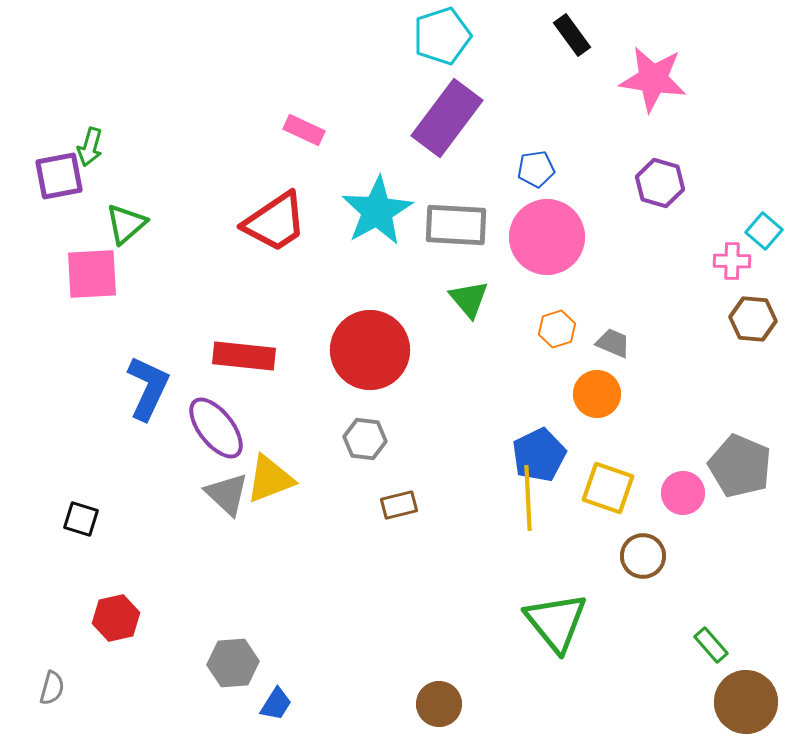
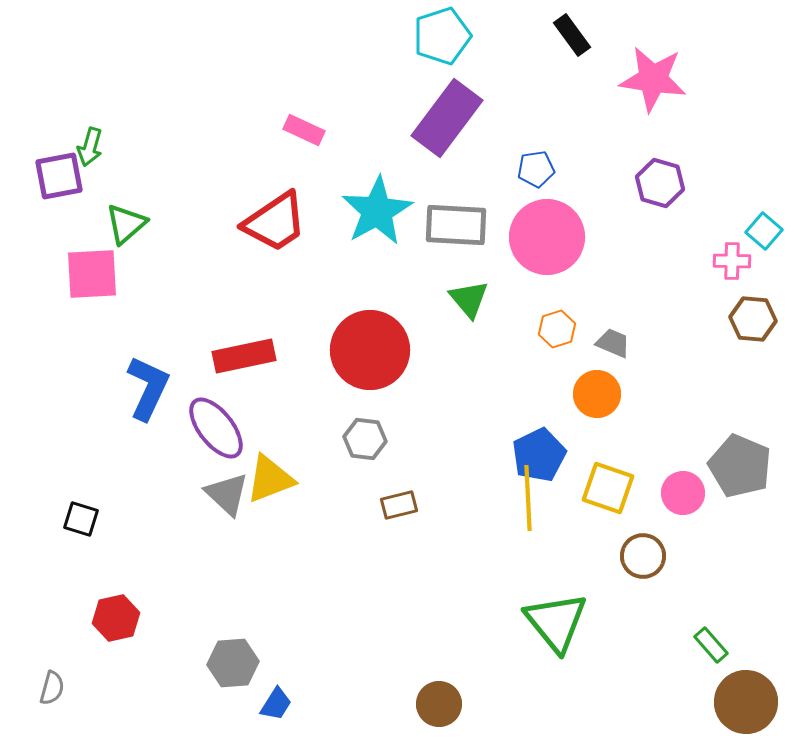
red rectangle at (244, 356): rotated 18 degrees counterclockwise
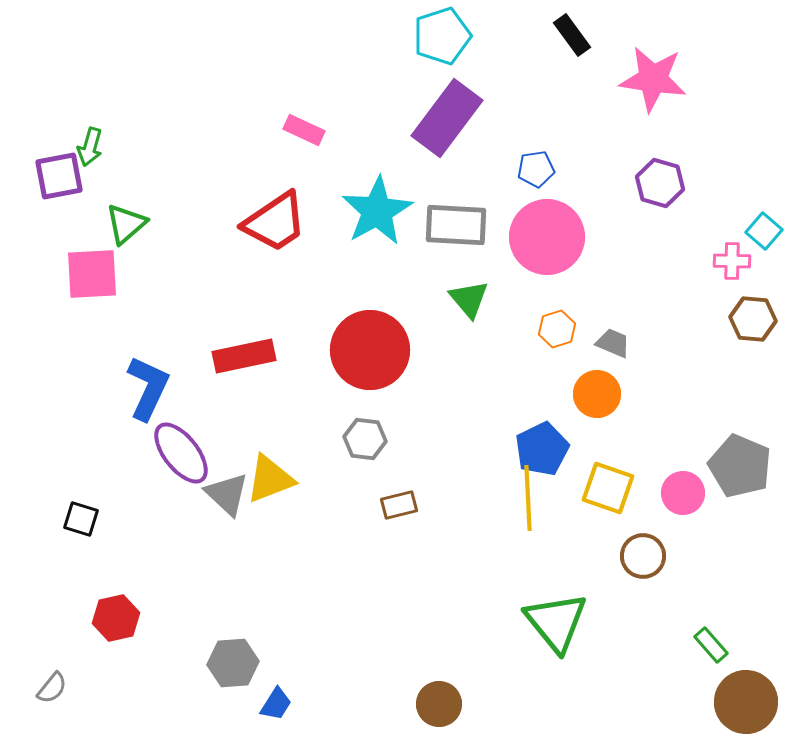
purple ellipse at (216, 428): moved 35 px left, 25 px down
blue pentagon at (539, 455): moved 3 px right, 6 px up
gray semicircle at (52, 688): rotated 24 degrees clockwise
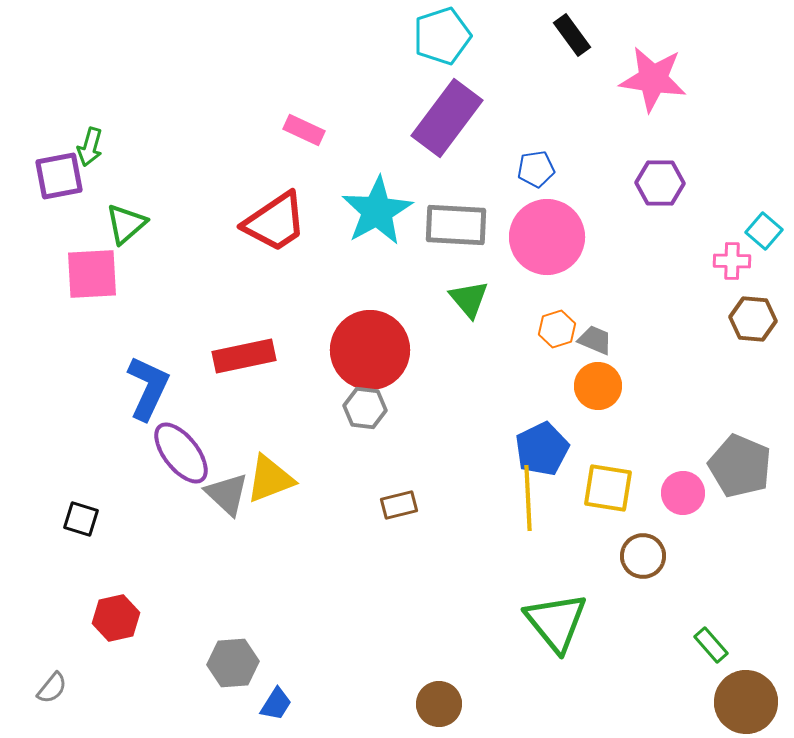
purple hexagon at (660, 183): rotated 15 degrees counterclockwise
gray trapezoid at (613, 343): moved 18 px left, 3 px up
orange circle at (597, 394): moved 1 px right, 8 px up
gray hexagon at (365, 439): moved 31 px up
yellow square at (608, 488): rotated 10 degrees counterclockwise
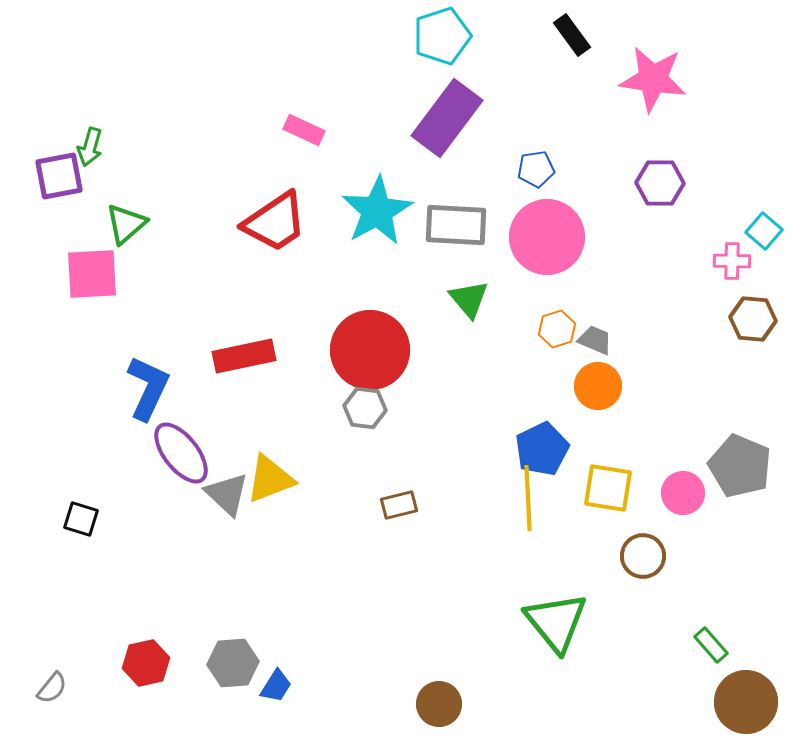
red hexagon at (116, 618): moved 30 px right, 45 px down
blue trapezoid at (276, 704): moved 18 px up
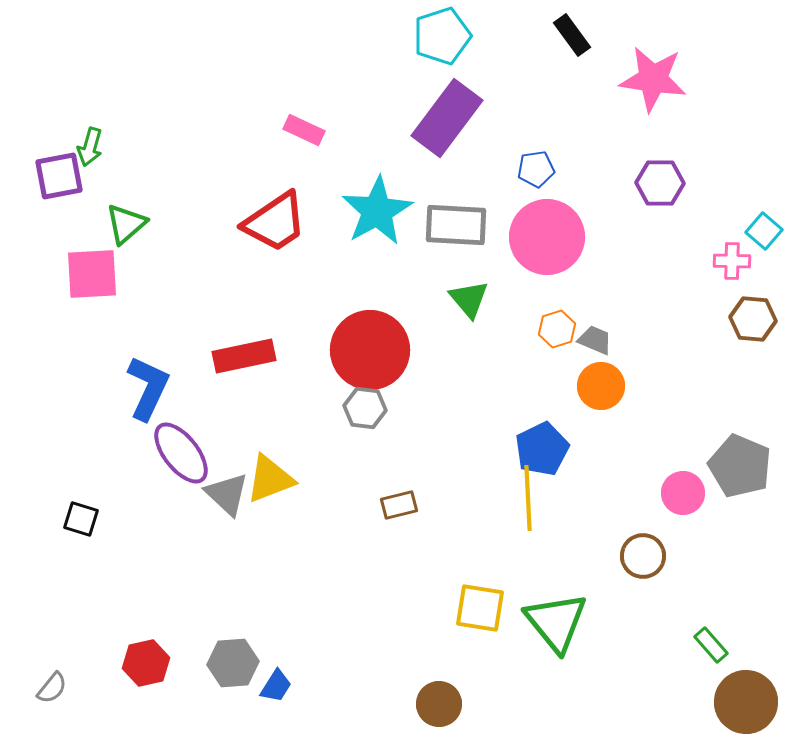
orange circle at (598, 386): moved 3 px right
yellow square at (608, 488): moved 128 px left, 120 px down
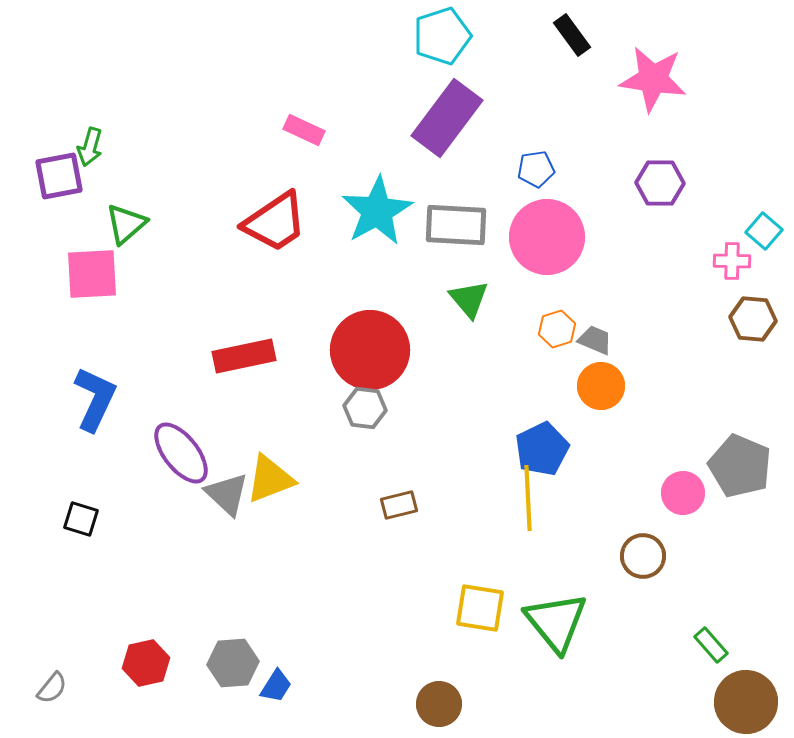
blue L-shape at (148, 388): moved 53 px left, 11 px down
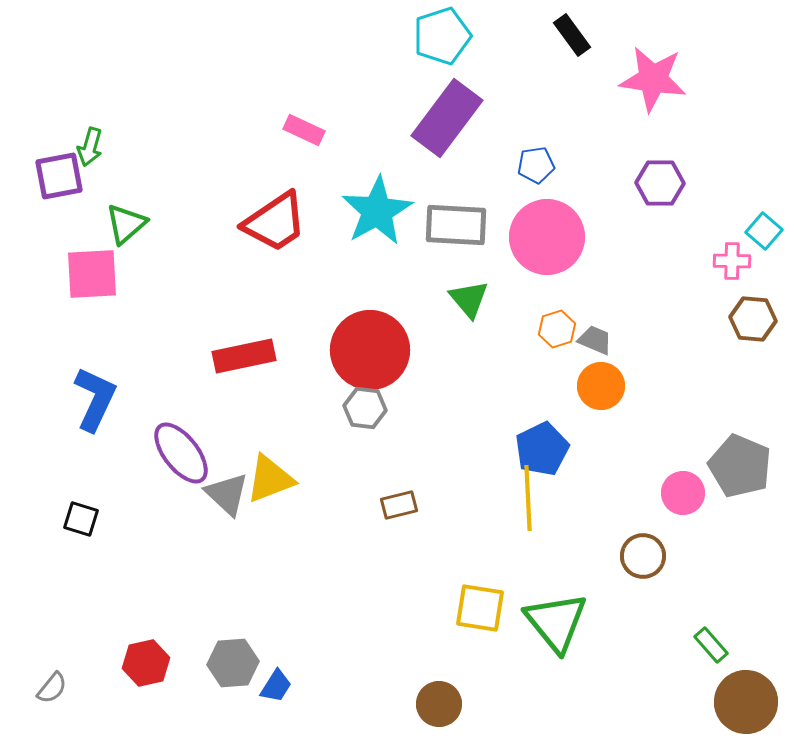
blue pentagon at (536, 169): moved 4 px up
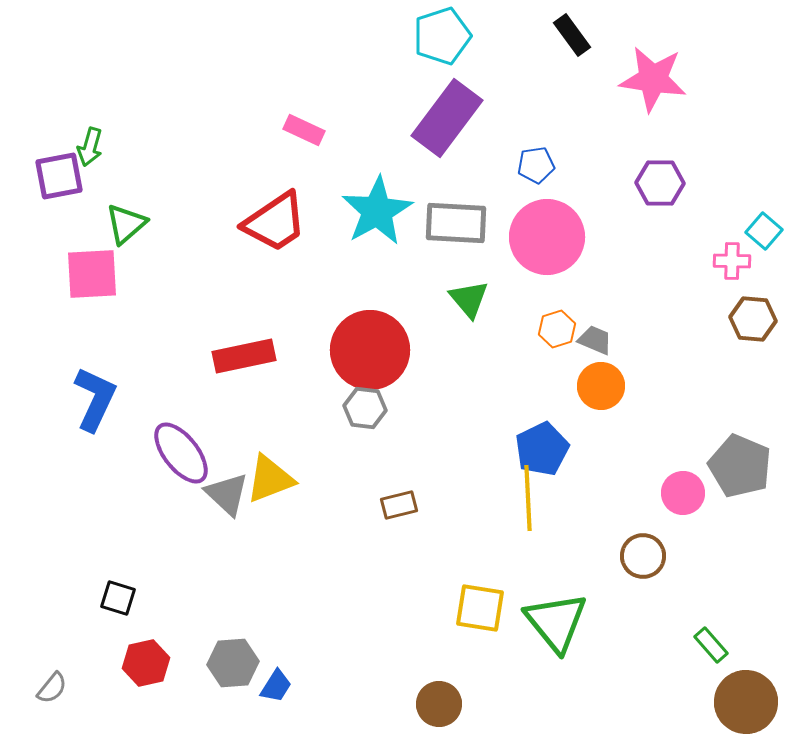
gray rectangle at (456, 225): moved 2 px up
black square at (81, 519): moved 37 px right, 79 px down
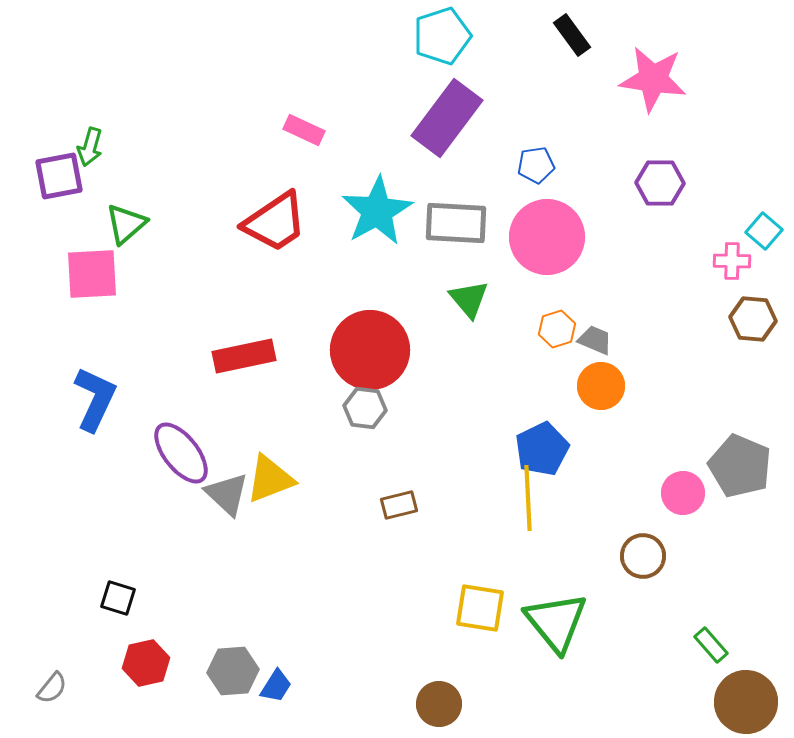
gray hexagon at (233, 663): moved 8 px down
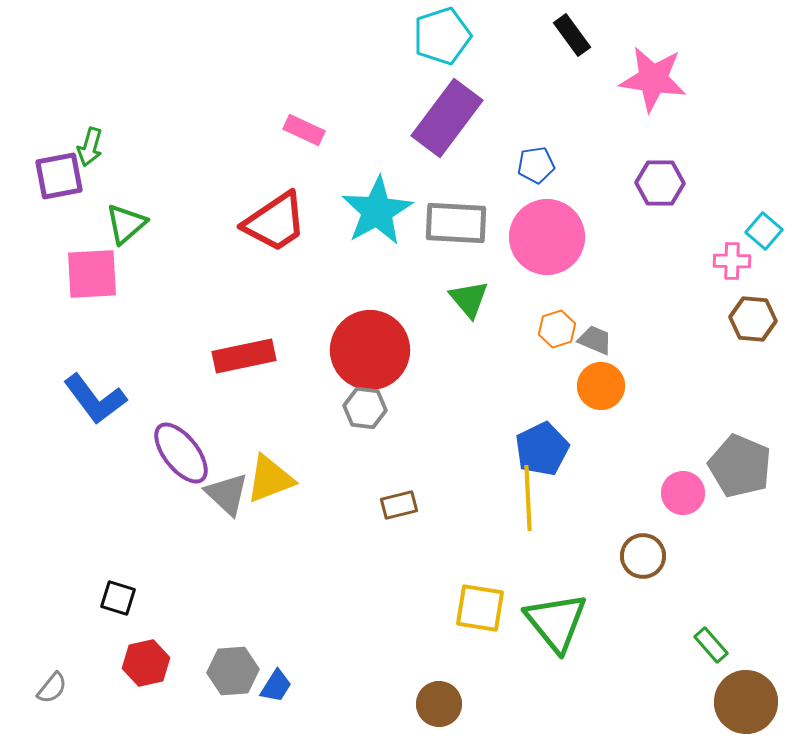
blue L-shape at (95, 399): rotated 118 degrees clockwise
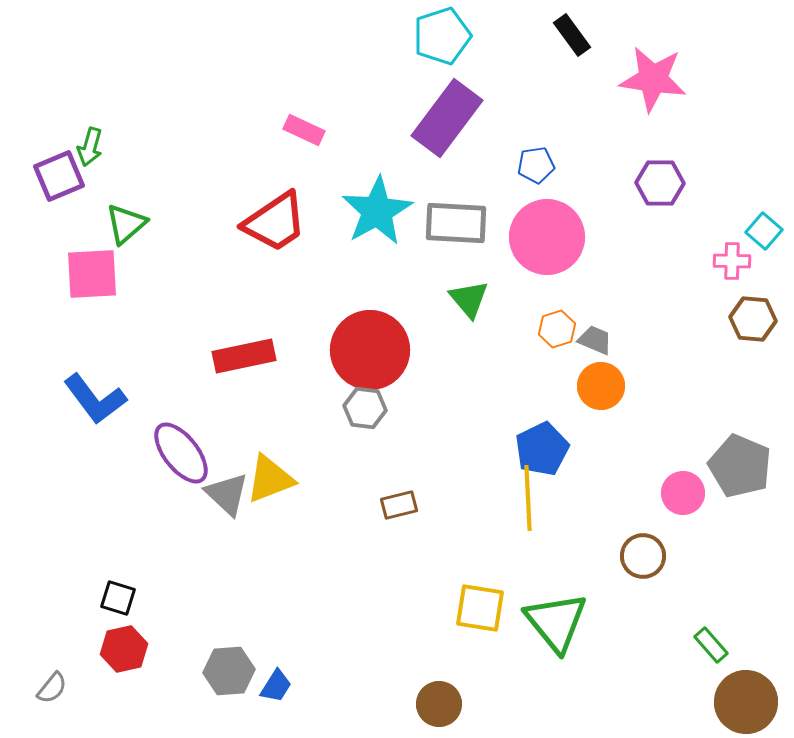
purple square at (59, 176): rotated 12 degrees counterclockwise
red hexagon at (146, 663): moved 22 px left, 14 px up
gray hexagon at (233, 671): moved 4 px left
